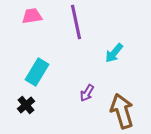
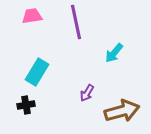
black cross: rotated 30 degrees clockwise
brown arrow: rotated 92 degrees clockwise
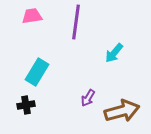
purple line: rotated 20 degrees clockwise
purple arrow: moved 1 px right, 5 px down
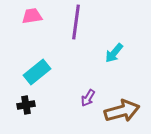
cyan rectangle: rotated 20 degrees clockwise
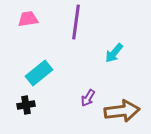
pink trapezoid: moved 4 px left, 3 px down
cyan rectangle: moved 2 px right, 1 px down
brown arrow: rotated 8 degrees clockwise
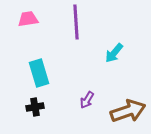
purple line: rotated 12 degrees counterclockwise
cyan rectangle: rotated 68 degrees counterclockwise
purple arrow: moved 1 px left, 2 px down
black cross: moved 9 px right, 2 px down
brown arrow: moved 6 px right; rotated 12 degrees counterclockwise
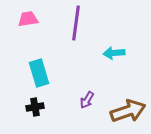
purple line: moved 1 px down; rotated 12 degrees clockwise
cyan arrow: rotated 45 degrees clockwise
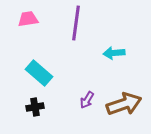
cyan rectangle: rotated 32 degrees counterclockwise
brown arrow: moved 4 px left, 7 px up
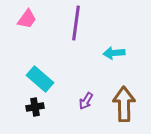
pink trapezoid: moved 1 px left; rotated 135 degrees clockwise
cyan rectangle: moved 1 px right, 6 px down
purple arrow: moved 1 px left, 1 px down
brown arrow: rotated 72 degrees counterclockwise
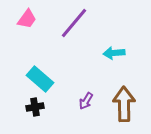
purple line: moved 2 px left; rotated 32 degrees clockwise
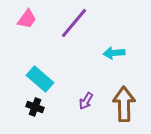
black cross: rotated 30 degrees clockwise
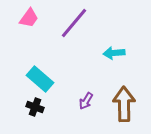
pink trapezoid: moved 2 px right, 1 px up
